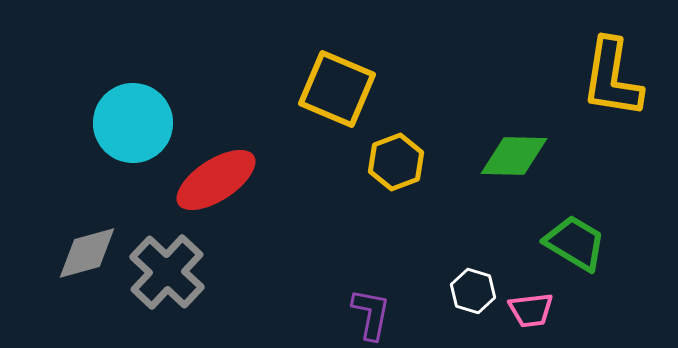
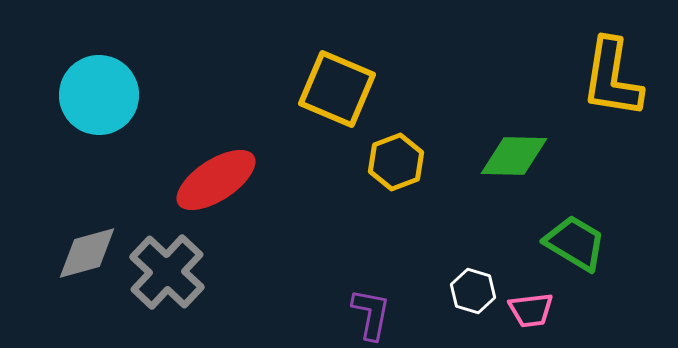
cyan circle: moved 34 px left, 28 px up
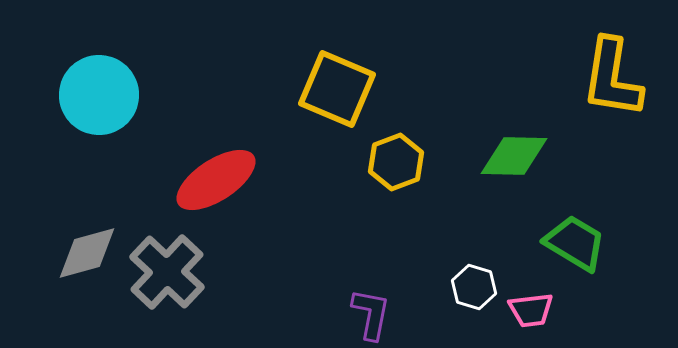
white hexagon: moved 1 px right, 4 px up
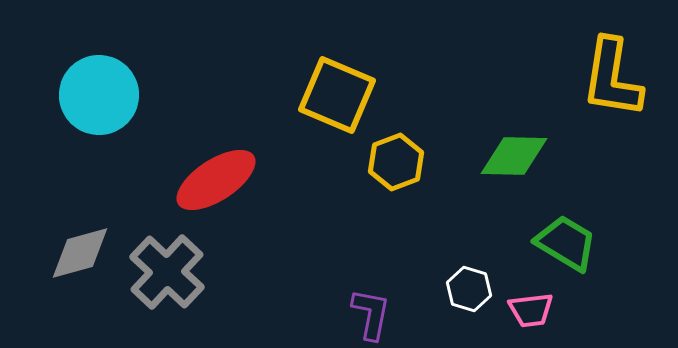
yellow square: moved 6 px down
green trapezoid: moved 9 px left
gray diamond: moved 7 px left
white hexagon: moved 5 px left, 2 px down
